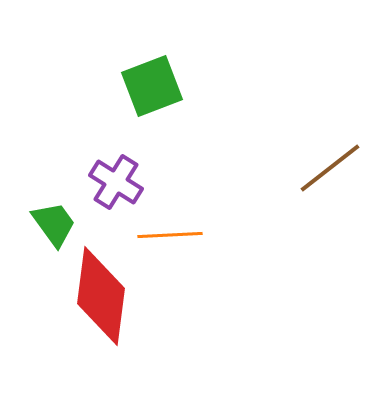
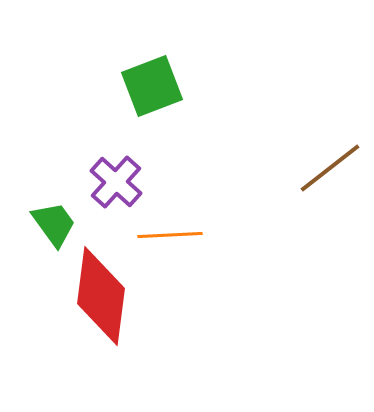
purple cross: rotated 10 degrees clockwise
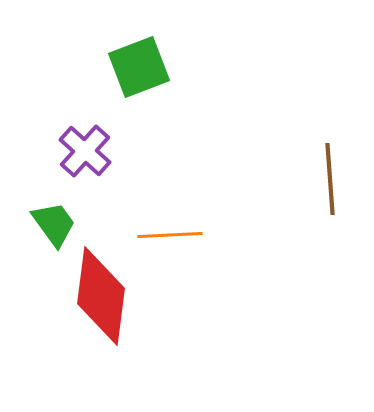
green square: moved 13 px left, 19 px up
brown line: moved 11 px down; rotated 56 degrees counterclockwise
purple cross: moved 31 px left, 31 px up
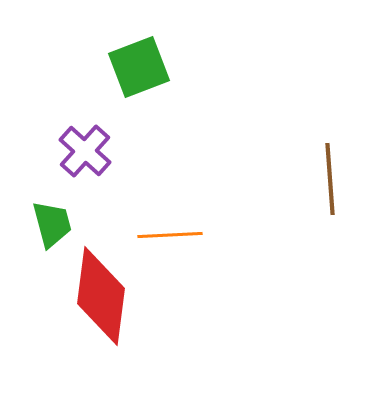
green trapezoid: moved 2 px left; rotated 21 degrees clockwise
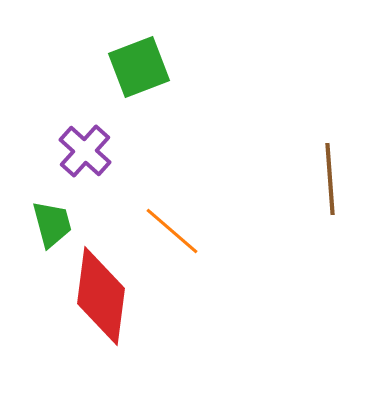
orange line: moved 2 px right, 4 px up; rotated 44 degrees clockwise
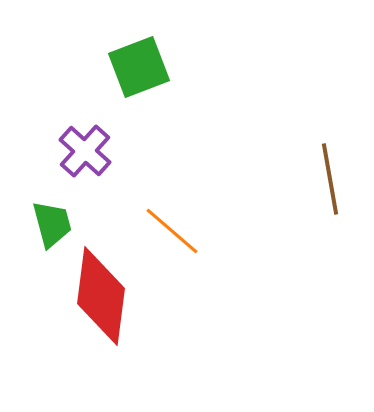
brown line: rotated 6 degrees counterclockwise
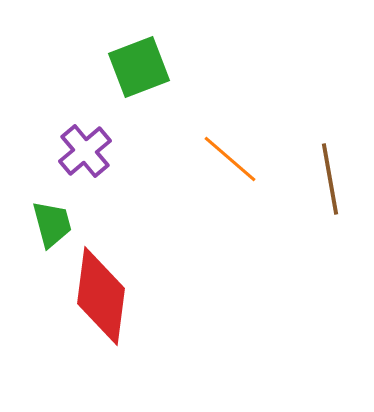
purple cross: rotated 8 degrees clockwise
orange line: moved 58 px right, 72 px up
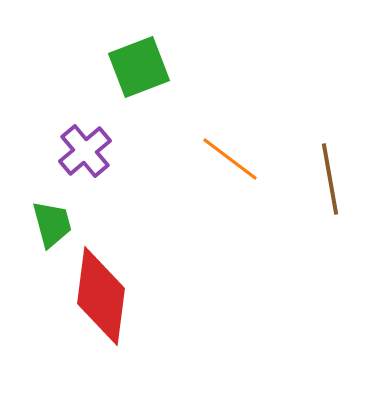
orange line: rotated 4 degrees counterclockwise
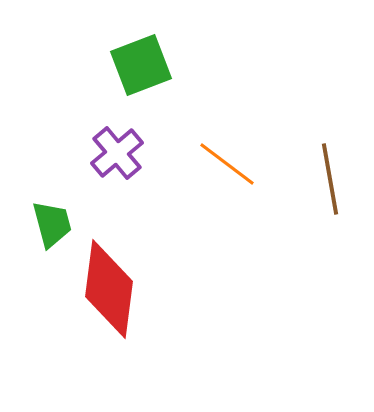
green square: moved 2 px right, 2 px up
purple cross: moved 32 px right, 2 px down
orange line: moved 3 px left, 5 px down
red diamond: moved 8 px right, 7 px up
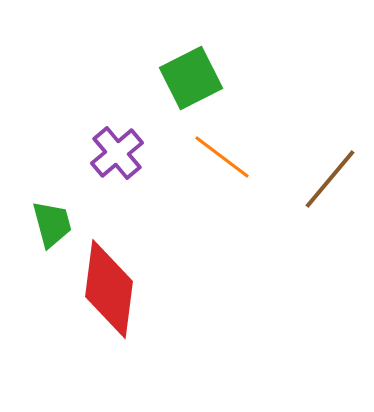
green square: moved 50 px right, 13 px down; rotated 6 degrees counterclockwise
orange line: moved 5 px left, 7 px up
brown line: rotated 50 degrees clockwise
